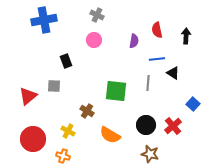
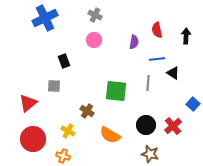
gray cross: moved 2 px left
blue cross: moved 1 px right, 2 px up; rotated 15 degrees counterclockwise
purple semicircle: moved 1 px down
black rectangle: moved 2 px left
red triangle: moved 7 px down
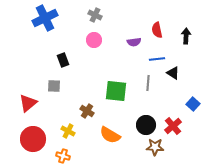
purple semicircle: rotated 72 degrees clockwise
black rectangle: moved 1 px left, 1 px up
brown star: moved 5 px right, 7 px up; rotated 12 degrees counterclockwise
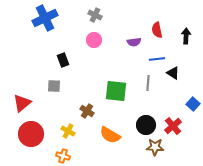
red triangle: moved 6 px left
red circle: moved 2 px left, 5 px up
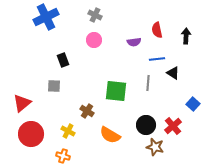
blue cross: moved 1 px right, 1 px up
brown star: rotated 12 degrees clockwise
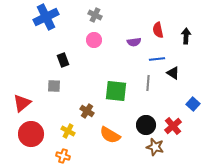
red semicircle: moved 1 px right
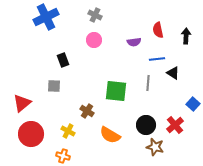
red cross: moved 2 px right, 1 px up
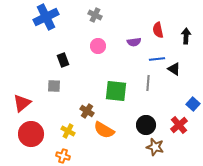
pink circle: moved 4 px right, 6 px down
black triangle: moved 1 px right, 4 px up
red cross: moved 4 px right
orange semicircle: moved 6 px left, 5 px up
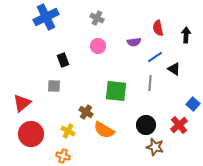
gray cross: moved 2 px right, 3 px down
red semicircle: moved 2 px up
black arrow: moved 1 px up
blue line: moved 2 px left, 2 px up; rotated 28 degrees counterclockwise
gray line: moved 2 px right
brown cross: moved 1 px left, 1 px down
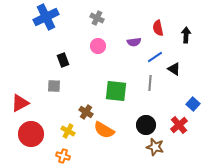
red triangle: moved 2 px left; rotated 12 degrees clockwise
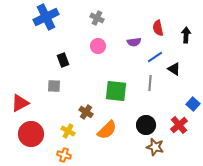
orange semicircle: moved 3 px right; rotated 75 degrees counterclockwise
orange cross: moved 1 px right, 1 px up
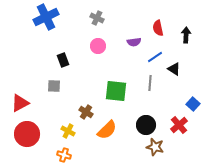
red circle: moved 4 px left
